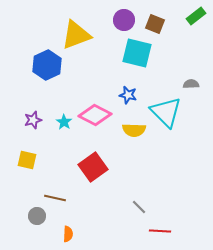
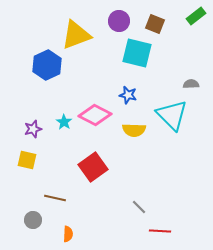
purple circle: moved 5 px left, 1 px down
cyan triangle: moved 6 px right, 3 px down
purple star: moved 9 px down
gray circle: moved 4 px left, 4 px down
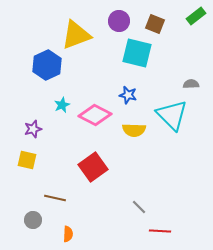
cyan star: moved 2 px left, 17 px up; rotated 14 degrees clockwise
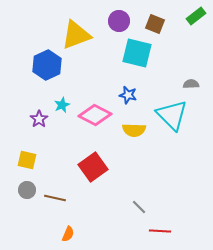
purple star: moved 6 px right, 10 px up; rotated 18 degrees counterclockwise
gray circle: moved 6 px left, 30 px up
orange semicircle: rotated 21 degrees clockwise
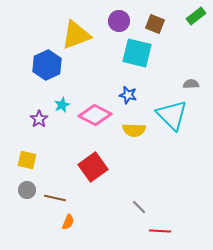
orange semicircle: moved 12 px up
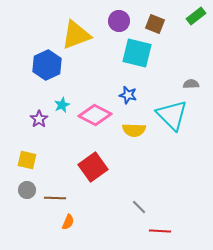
brown line: rotated 10 degrees counterclockwise
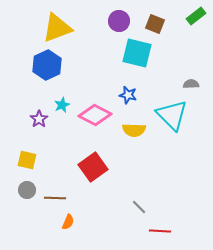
yellow triangle: moved 19 px left, 7 px up
